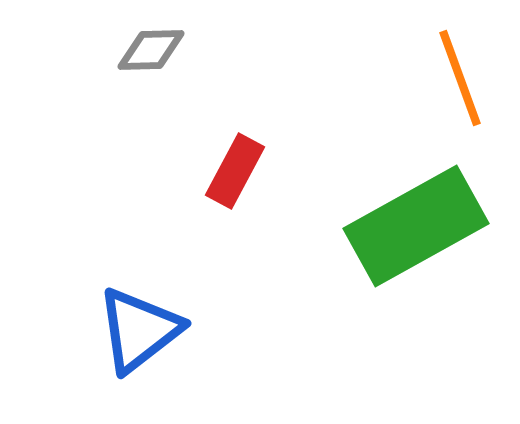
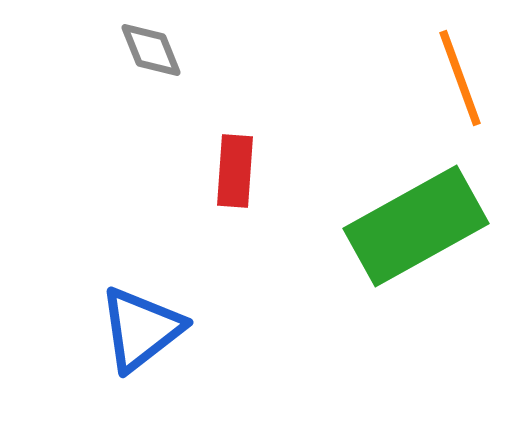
gray diamond: rotated 70 degrees clockwise
red rectangle: rotated 24 degrees counterclockwise
blue triangle: moved 2 px right, 1 px up
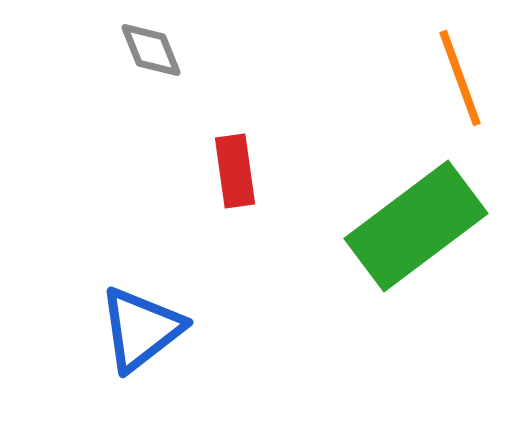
red rectangle: rotated 12 degrees counterclockwise
green rectangle: rotated 8 degrees counterclockwise
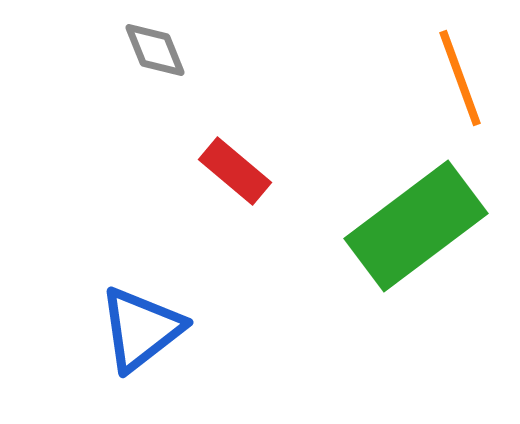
gray diamond: moved 4 px right
red rectangle: rotated 42 degrees counterclockwise
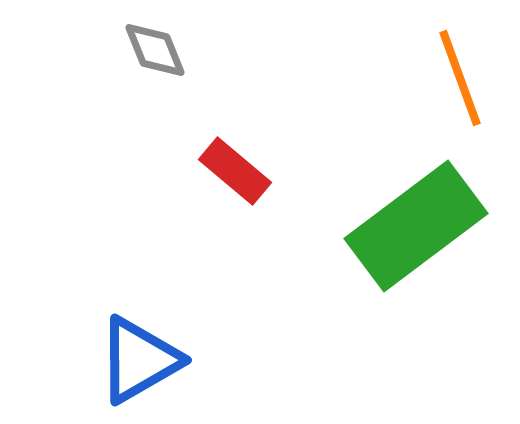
blue triangle: moved 2 px left, 31 px down; rotated 8 degrees clockwise
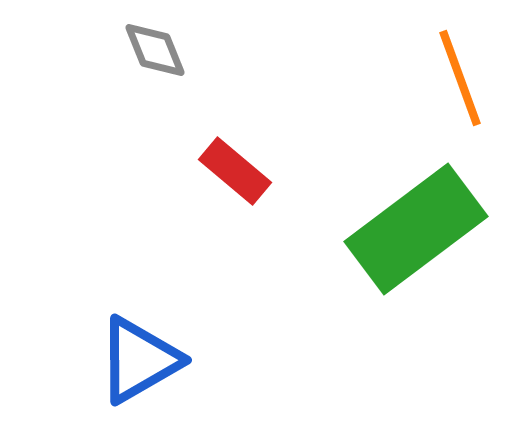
green rectangle: moved 3 px down
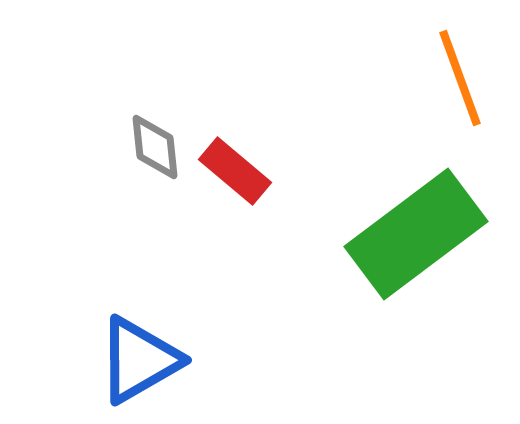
gray diamond: moved 97 px down; rotated 16 degrees clockwise
green rectangle: moved 5 px down
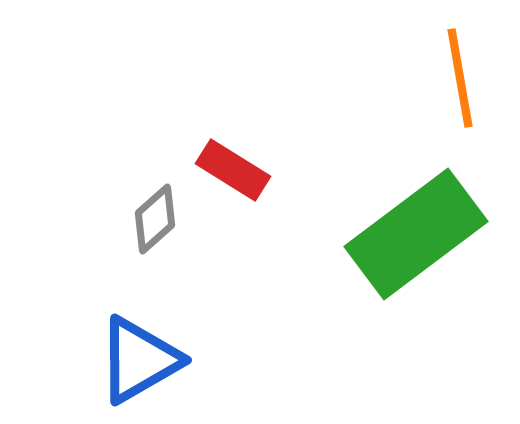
orange line: rotated 10 degrees clockwise
gray diamond: moved 72 px down; rotated 54 degrees clockwise
red rectangle: moved 2 px left, 1 px up; rotated 8 degrees counterclockwise
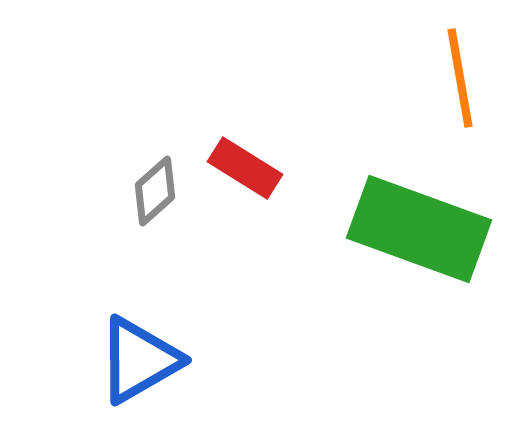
red rectangle: moved 12 px right, 2 px up
gray diamond: moved 28 px up
green rectangle: moved 3 px right, 5 px up; rotated 57 degrees clockwise
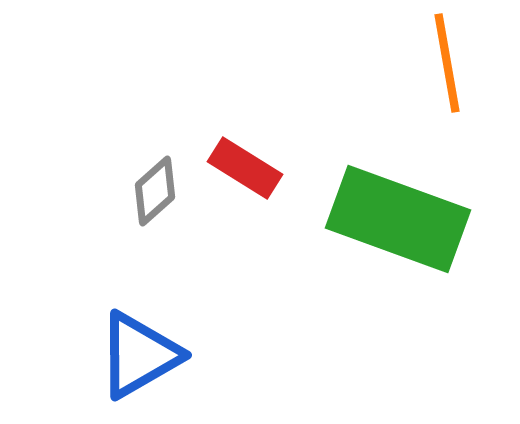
orange line: moved 13 px left, 15 px up
green rectangle: moved 21 px left, 10 px up
blue triangle: moved 5 px up
